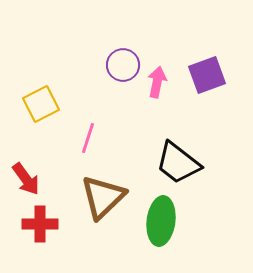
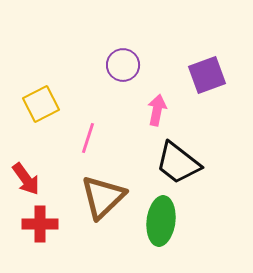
pink arrow: moved 28 px down
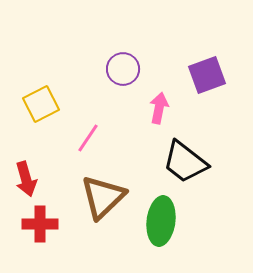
purple circle: moved 4 px down
pink arrow: moved 2 px right, 2 px up
pink line: rotated 16 degrees clockwise
black trapezoid: moved 7 px right, 1 px up
red arrow: rotated 20 degrees clockwise
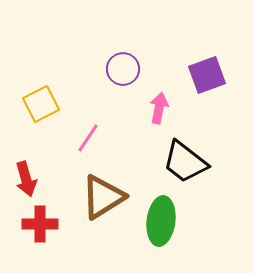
brown triangle: rotated 12 degrees clockwise
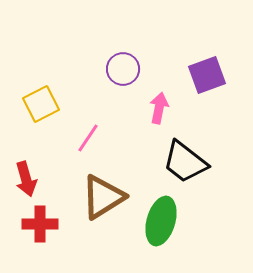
green ellipse: rotated 9 degrees clockwise
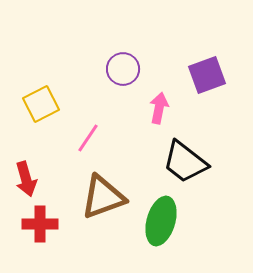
brown triangle: rotated 12 degrees clockwise
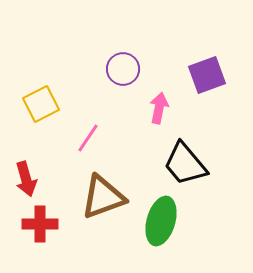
black trapezoid: moved 2 px down; rotated 12 degrees clockwise
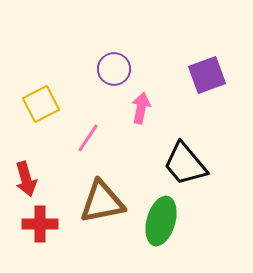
purple circle: moved 9 px left
pink arrow: moved 18 px left
brown triangle: moved 1 px left, 5 px down; rotated 9 degrees clockwise
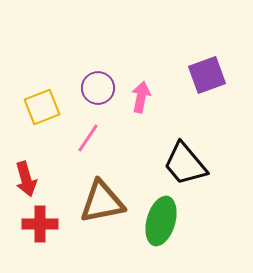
purple circle: moved 16 px left, 19 px down
yellow square: moved 1 px right, 3 px down; rotated 6 degrees clockwise
pink arrow: moved 11 px up
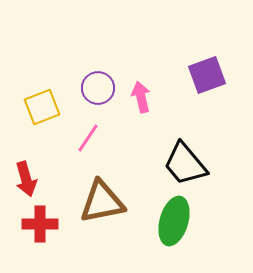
pink arrow: rotated 24 degrees counterclockwise
green ellipse: moved 13 px right
